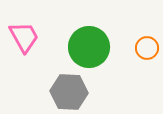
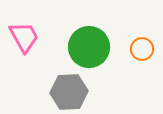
orange circle: moved 5 px left, 1 px down
gray hexagon: rotated 6 degrees counterclockwise
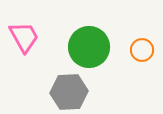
orange circle: moved 1 px down
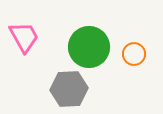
orange circle: moved 8 px left, 4 px down
gray hexagon: moved 3 px up
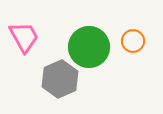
orange circle: moved 1 px left, 13 px up
gray hexagon: moved 9 px left, 10 px up; rotated 21 degrees counterclockwise
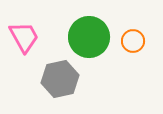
green circle: moved 10 px up
gray hexagon: rotated 12 degrees clockwise
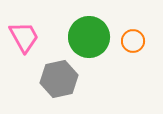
gray hexagon: moved 1 px left
